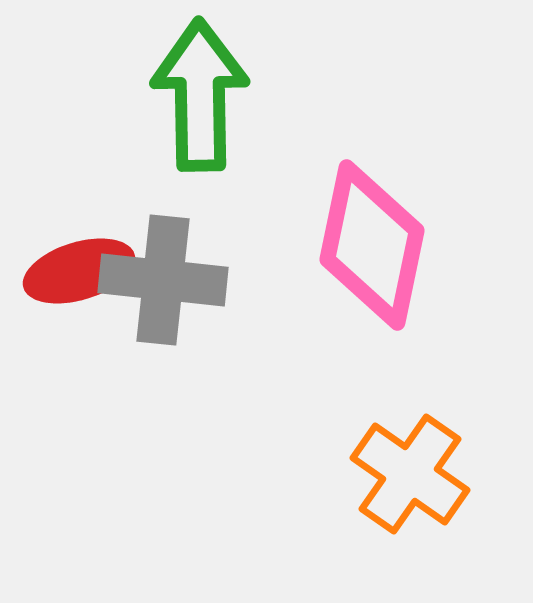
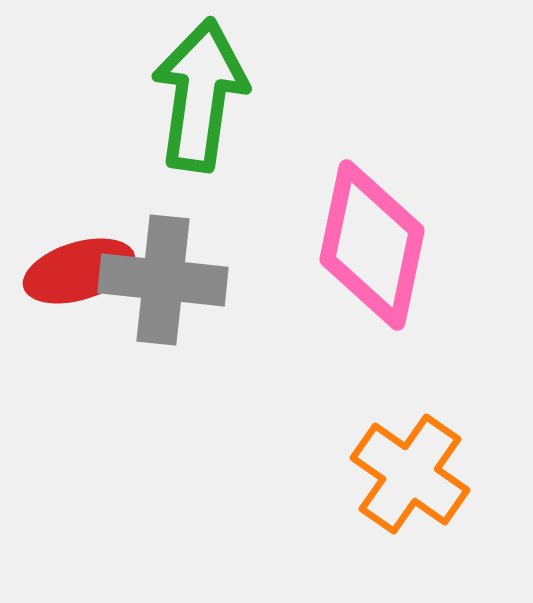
green arrow: rotated 9 degrees clockwise
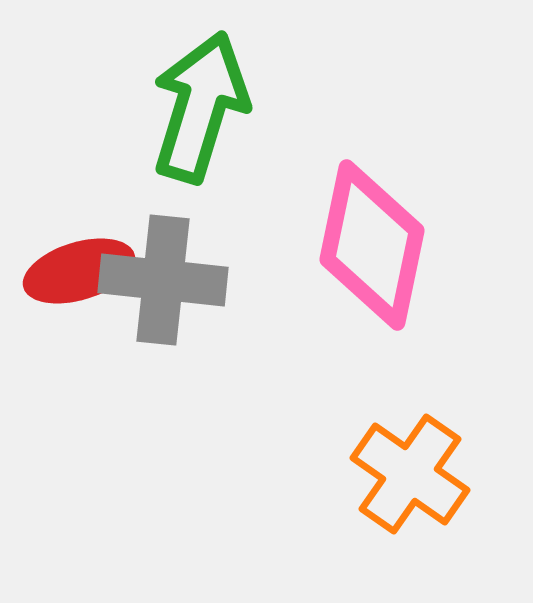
green arrow: moved 12 px down; rotated 9 degrees clockwise
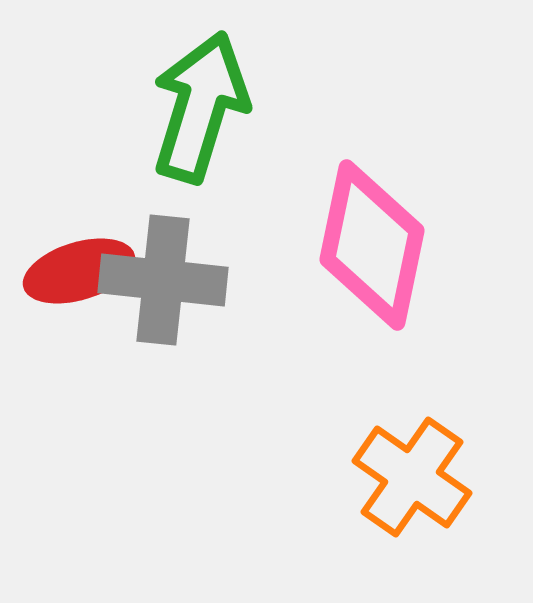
orange cross: moved 2 px right, 3 px down
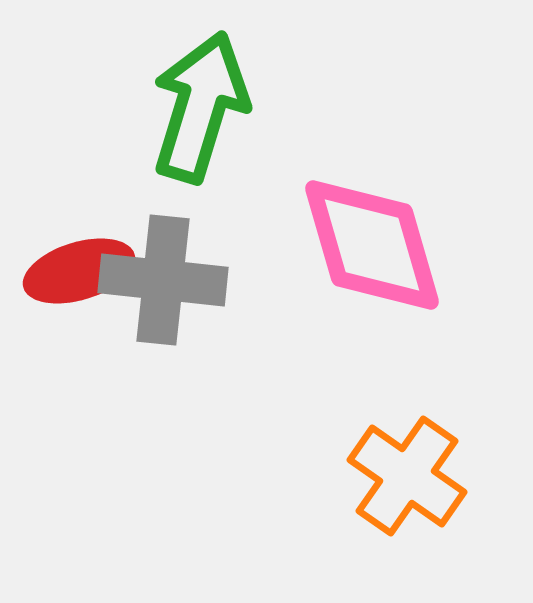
pink diamond: rotated 28 degrees counterclockwise
orange cross: moved 5 px left, 1 px up
